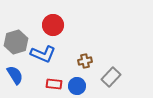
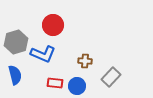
brown cross: rotated 16 degrees clockwise
blue semicircle: rotated 18 degrees clockwise
red rectangle: moved 1 px right, 1 px up
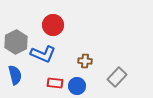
gray hexagon: rotated 10 degrees counterclockwise
gray rectangle: moved 6 px right
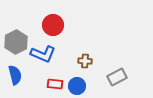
gray rectangle: rotated 18 degrees clockwise
red rectangle: moved 1 px down
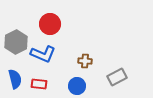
red circle: moved 3 px left, 1 px up
blue semicircle: moved 4 px down
red rectangle: moved 16 px left
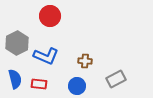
red circle: moved 8 px up
gray hexagon: moved 1 px right, 1 px down
blue L-shape: moved 3 px right, 2 px down
gray rectangle: moved 1 px left, 2 px down
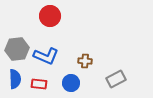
gray hexagon: moved 6 px down; rotated 20 degrees clockwise
blue semicircle: rotated 12 degrees clockwise
blue circle: moved 6 px left, 3 px up
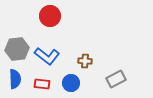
blue L-shape: moved 1 px right; rotated 15 degrees clockwise
red rectangle: moved 3 px right
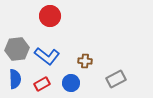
red rectangle: rotated 35 degrees counterclockwise
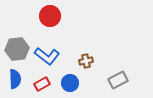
brown cross: moved 1 px right; rotated 16 degrees counterclockwise
gray rectangle: moved 2 px right, 1 px down
blue circle: moved 1 px left
